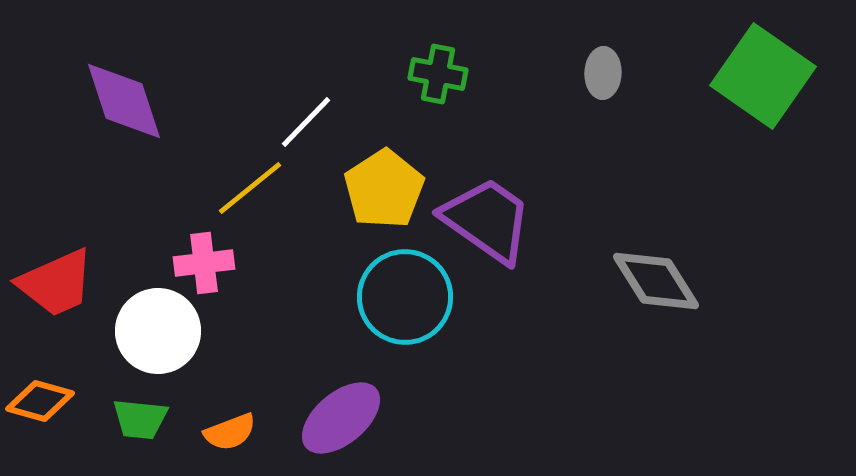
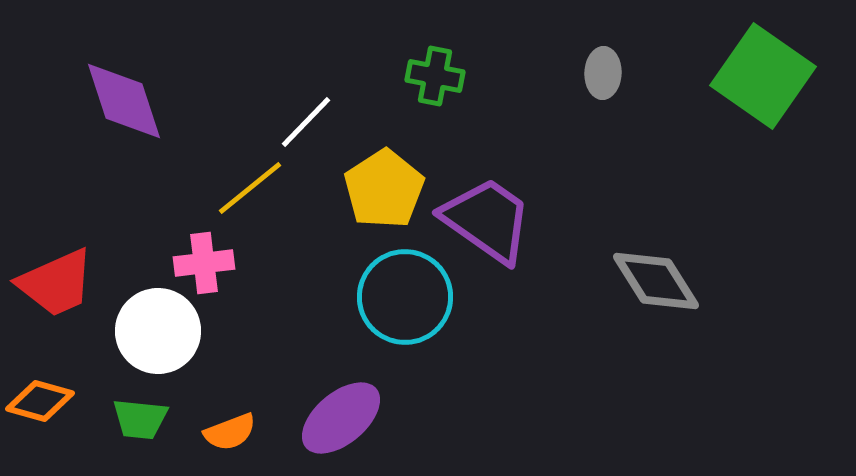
green cross: moved 3 px left, 2 px down
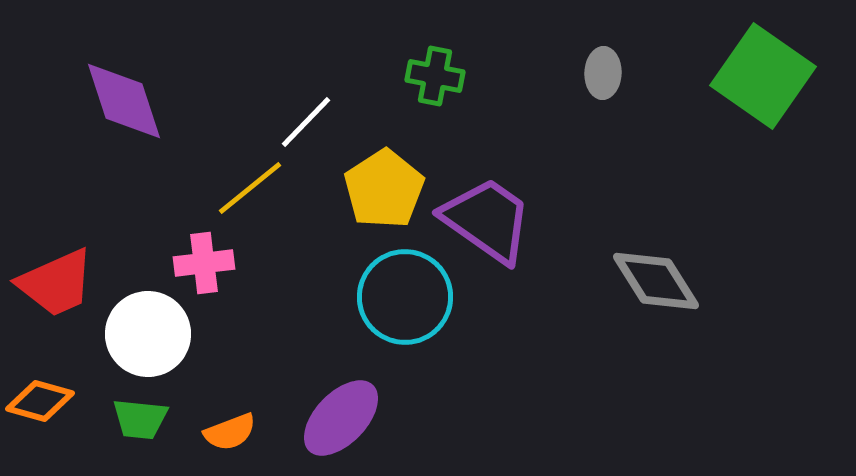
white circle: moved 10 px left, 3 px down
purple ellipse: rotated 6 degrees counterclockwise
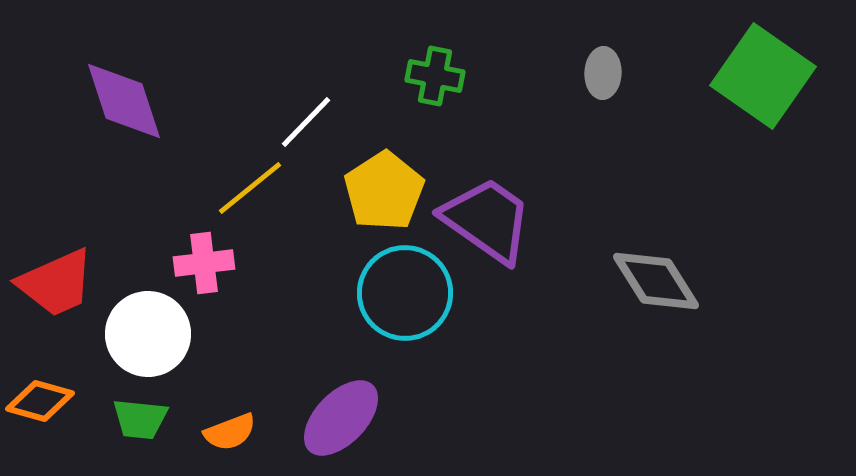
yellow pentagon: moved 2 px down
cyan circle: moved 4 px up
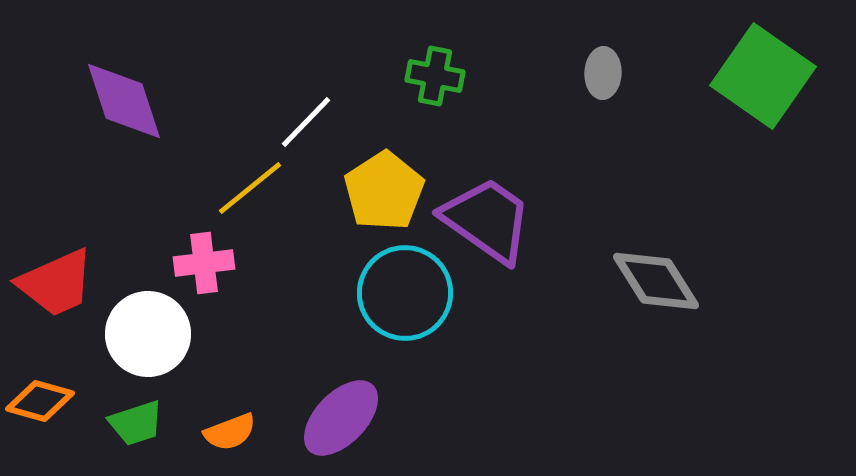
green trapezoid: moved 4 px left, 4 px down; rotated 24 degrees counterclockwise
